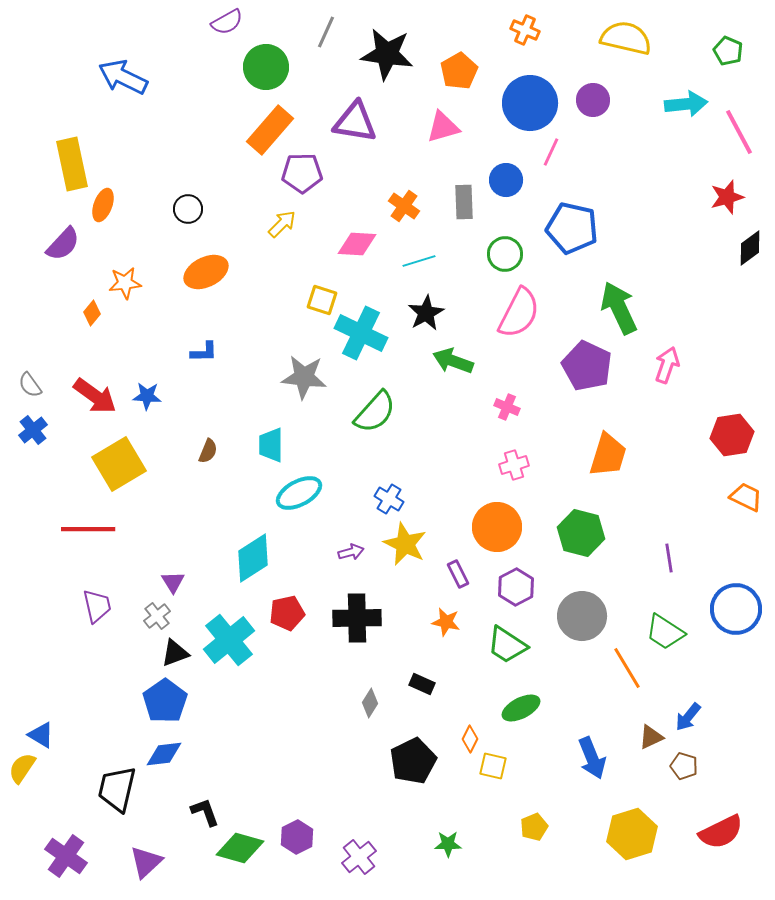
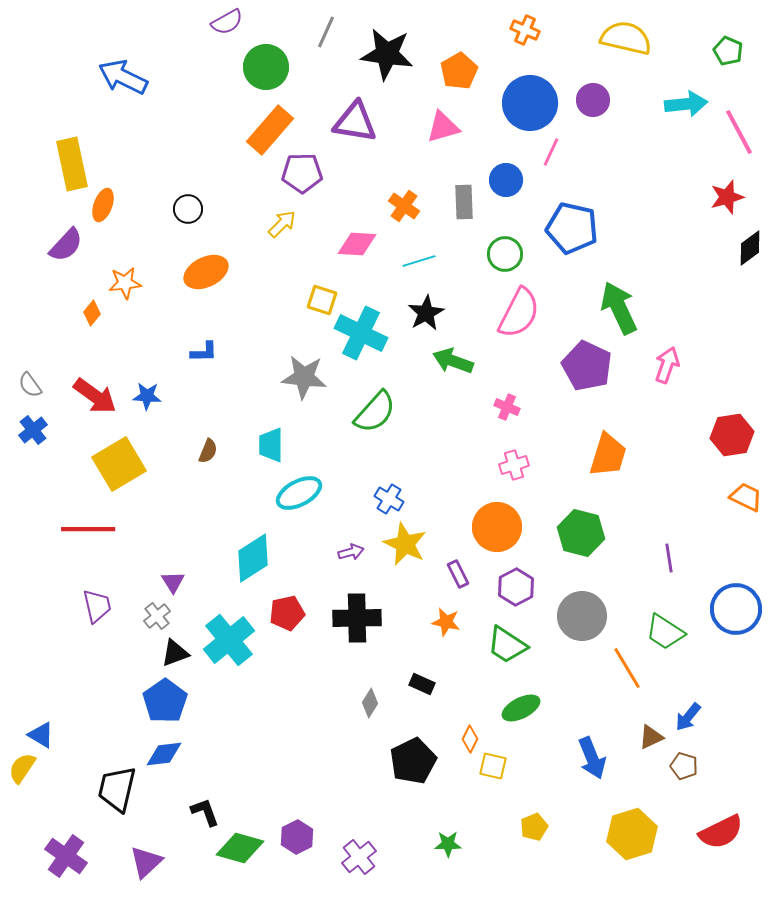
purple semicircle at (63, 244): moved 3 px right, 1 px down
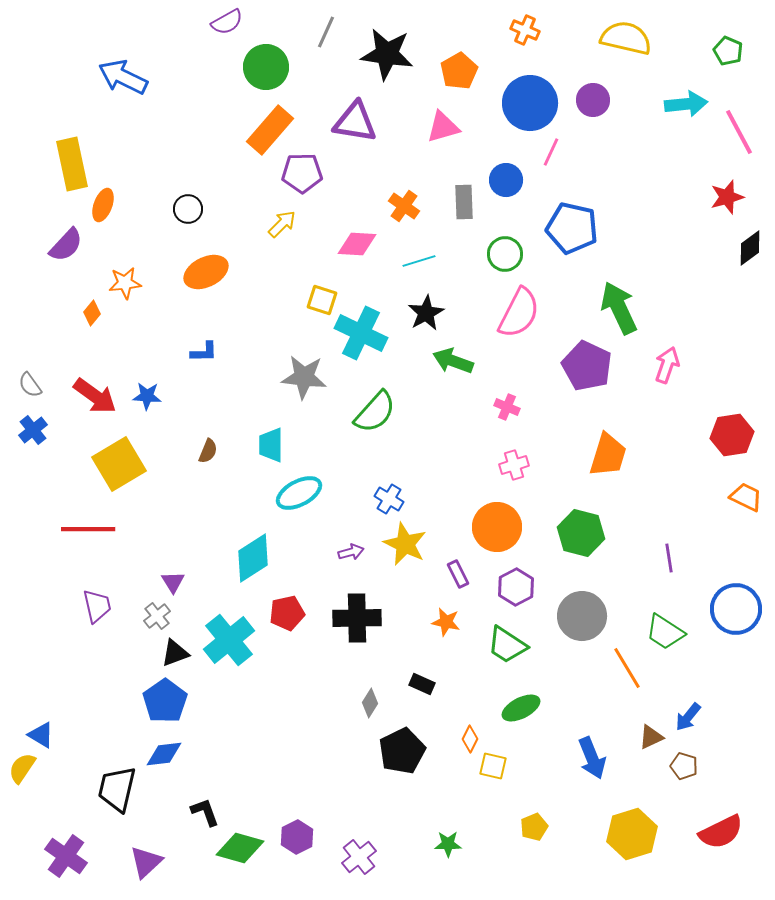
black pentagon at (413, 761): moved 11 px left, 10 px up
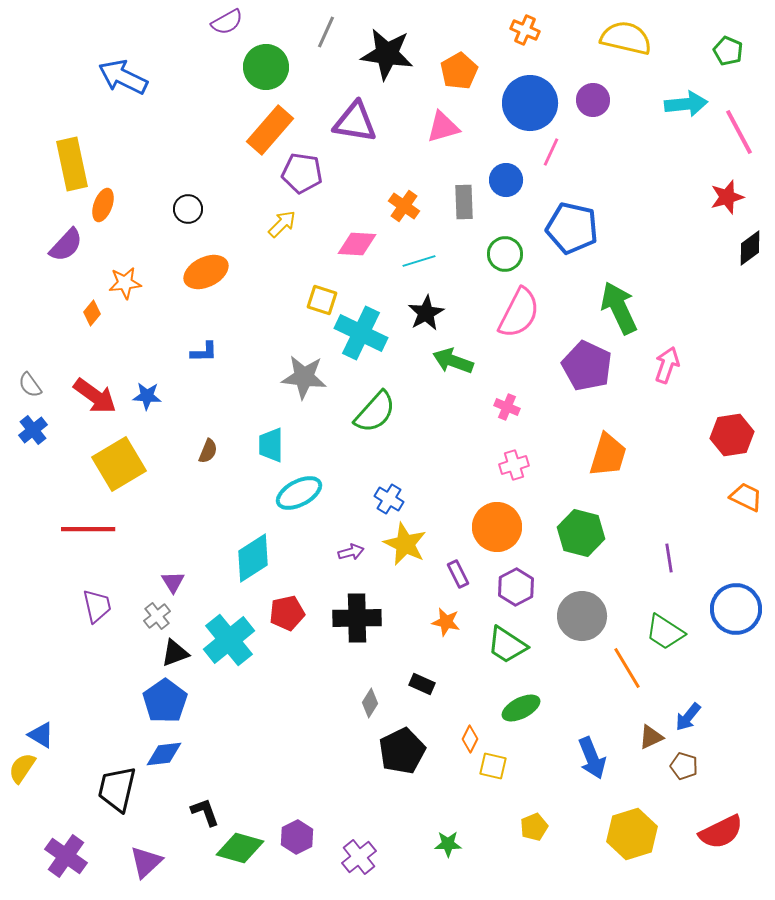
purple pentagon at (302, 173): rotated 9 degrees clockwise
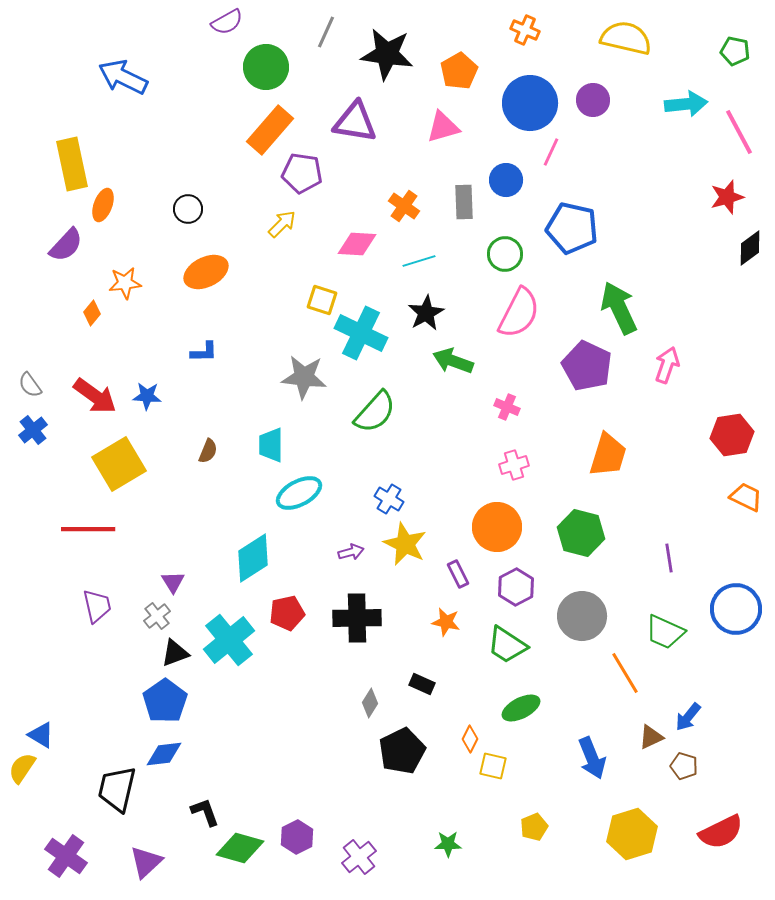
green pentagon at (728, 51): moved 7 px right; rotated 12 degrees counterclockwise
green trapezoid at (665, 632): rotated 9 degrees counterclockwise
orange line at (627, 668): moved 2 px left, 5 px down
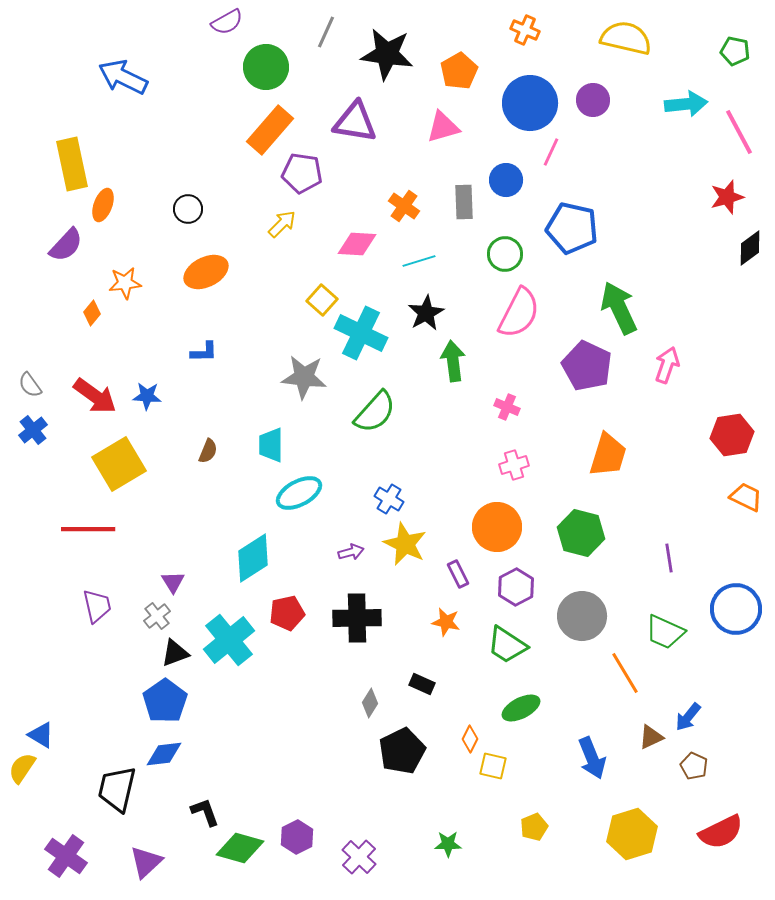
yellow square at (322, 300): rotated 24 degrees clockwise
green arrow at (453, 361): rotated 63 degrees clockwise
brown pentagon at (684, 766): moved 10 px right; rotated 8 degrees clockwise
purple cross at (359, 857): rotated 8 degrees counterclockwise
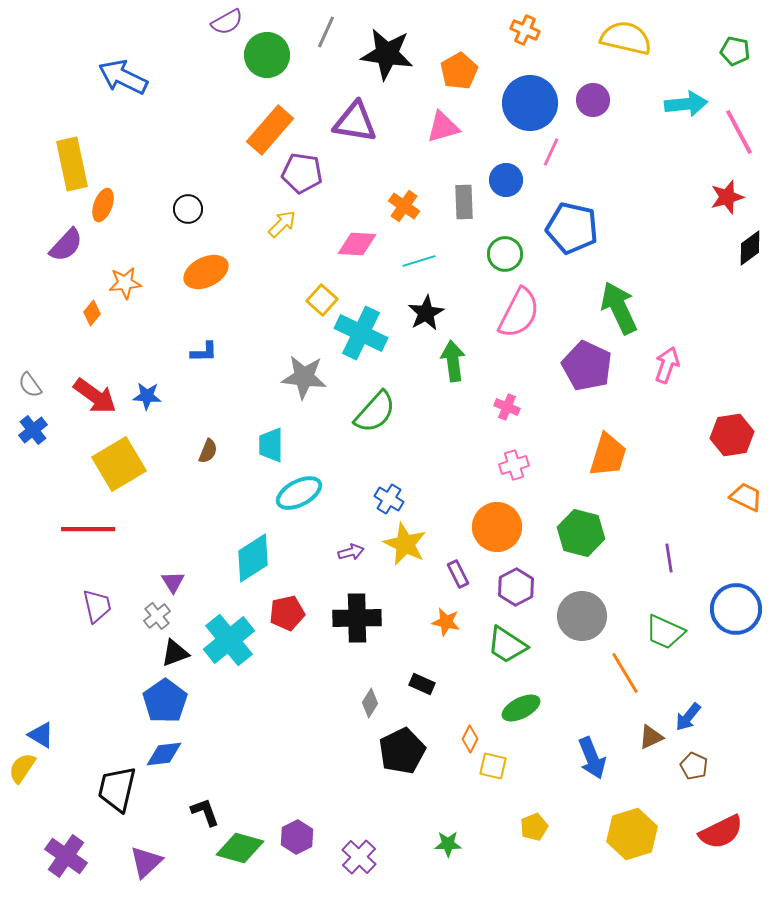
green circle at (266, 67): moved 1 px right, 12 px up
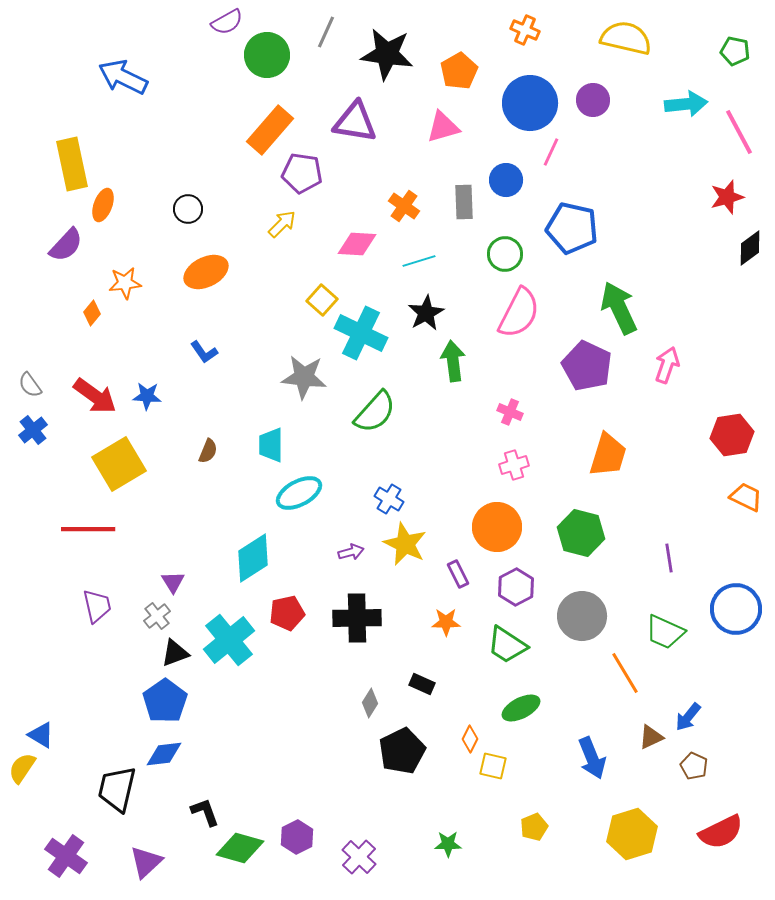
blue L-shape at (204, 352): rotated 56 degrees clockwise
pink cross at (507, 407): moved 3 px right, 5 px down
orange star at (446, 622): rotated 12 degrees counterclockwise
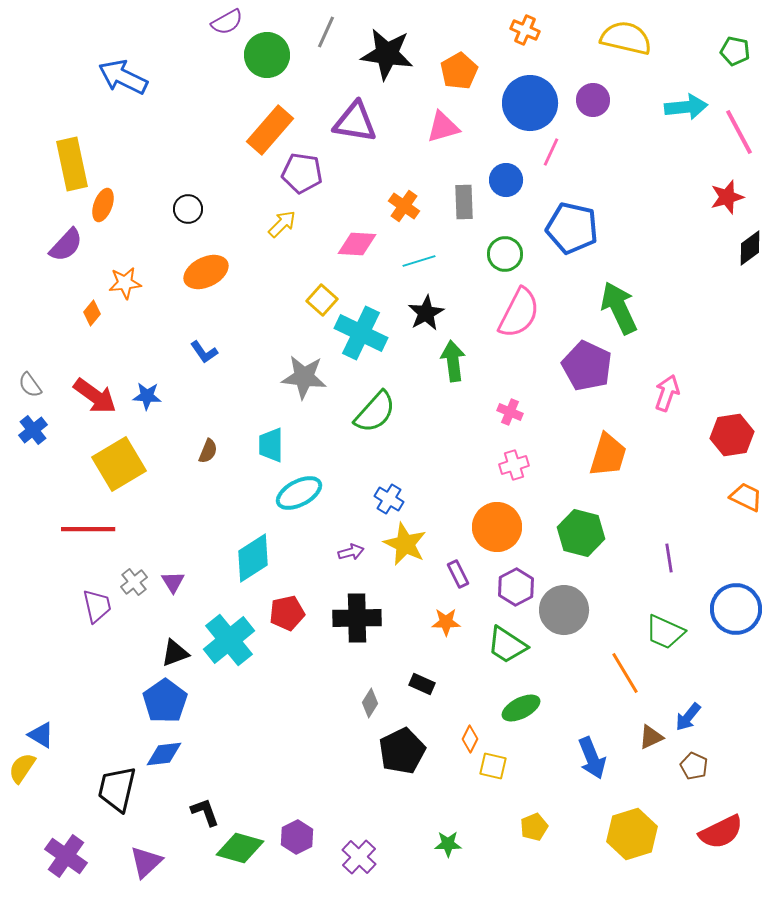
cyan arrow at (686, 104): moved 3 px down
pink arrow at (667, 365): moved 28 px down
gray cross at (157, 616): moved 23 px left, 34 px up
gray circle at (582, 616): moved 18 px left, 6 px up
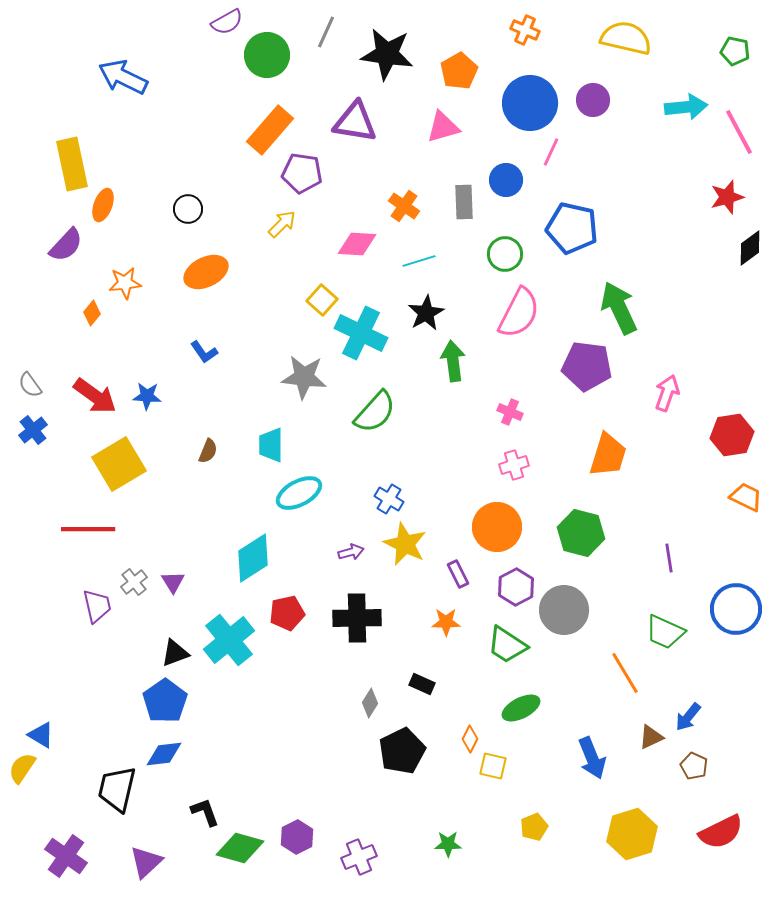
purple pentagon at (587, 366): rotated 18 degrees counterclockwise
purple cross at (359, 857): rotated 24 degrees clockwise
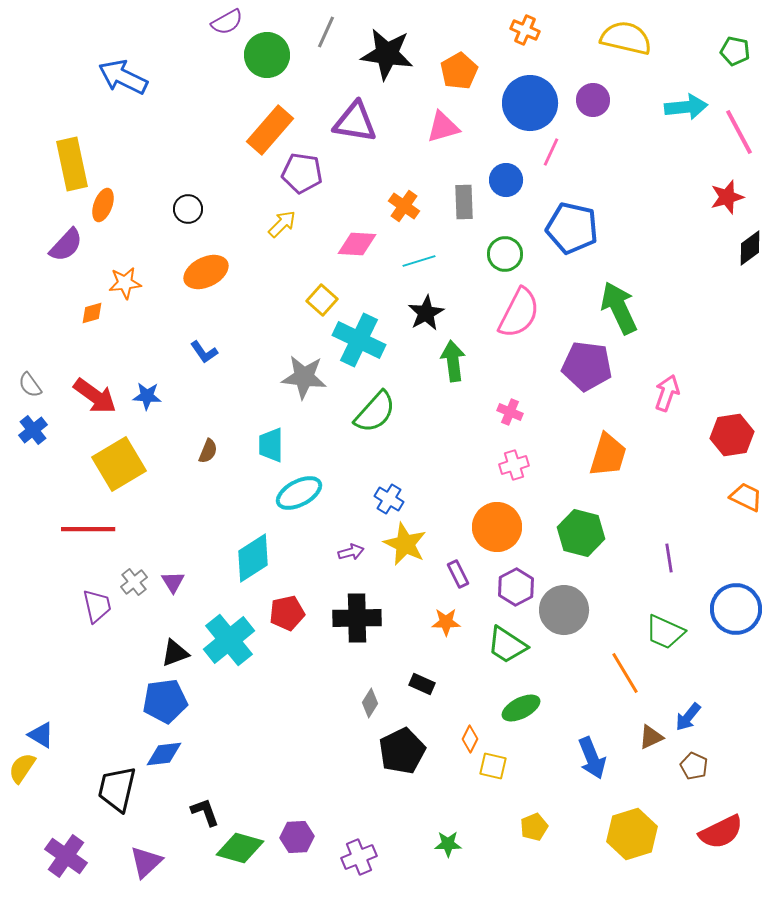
orange diamond at (92, 313): rotated 35 degrees clockwise
cyan cross at (361, 333): moved 2 px left, 7 px down
blue pentagon at (165, 701): rotated 27 degrees clockwise
purple hexagon at (297, 837): rotated 24 degrees clockwise
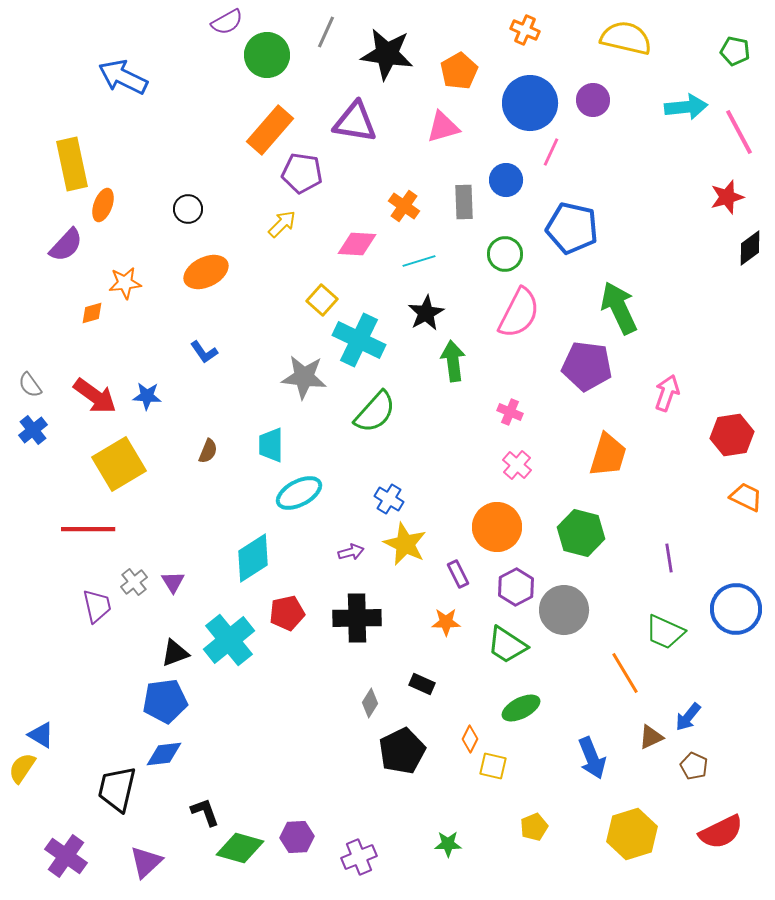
pink cross at (514, 465): moved 3 px right; rotated 32 degrees counterclockwise
